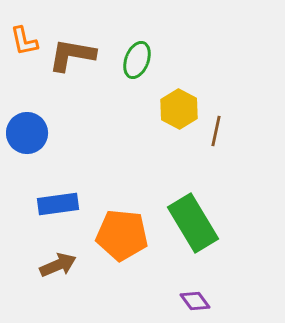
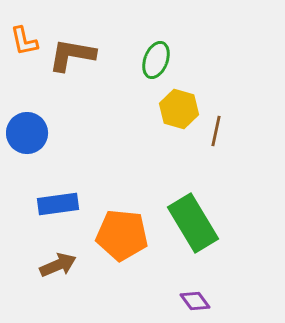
green ellipse: moved 19 px right
yellow hexagon: rotated 12 degrees counterclockwise
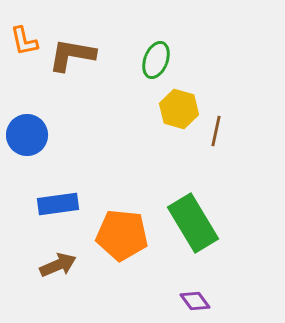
blue circle: moved 2 px down
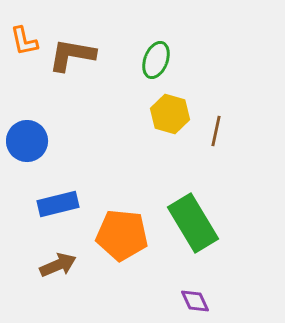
yellow hexagon: moved 9 px left, 5 px down
blue circle: moved 6 px down
blue rectangle: rotated 6 degrees counterclockwise
purple diamond: rotated 12 degrees clockwise
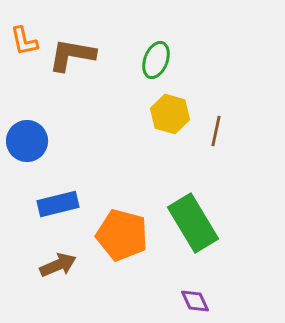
orange pentagon: rotated 9 degrees clockwise
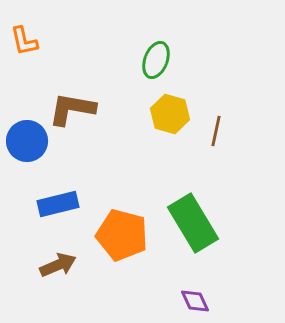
brown L-shape: moved 54 px down
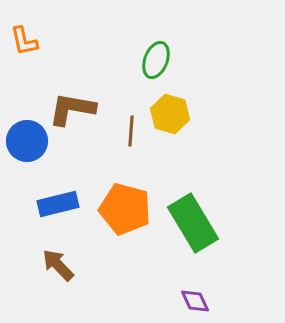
brown line: moved 85 px left; rotated 8 degrees counterclockwise
orange pentagon: moved 3 px right, 26 px up
brown arrow: rotated 111 degrees counterclockwise
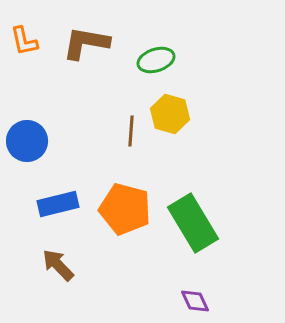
green ellipse: rotated 51 degrees clockwise
brown L-shape: moved 14 px right, 66 px up
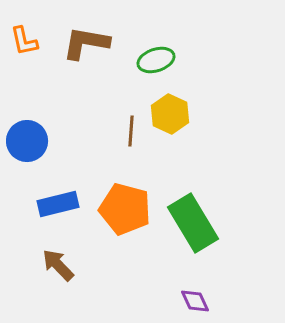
yellow hexagon: rotated 9 degrees clockwise
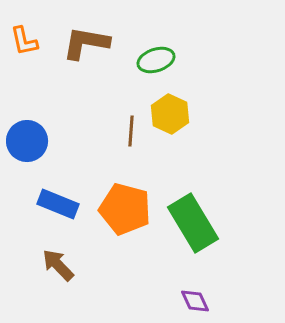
blue rectangle: rotated 36 degrees clockwise
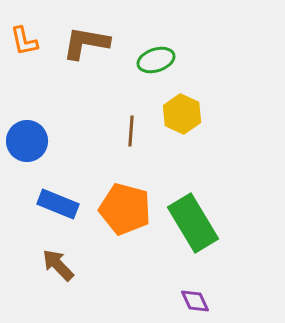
yellow hexagon: moved 12 px right
